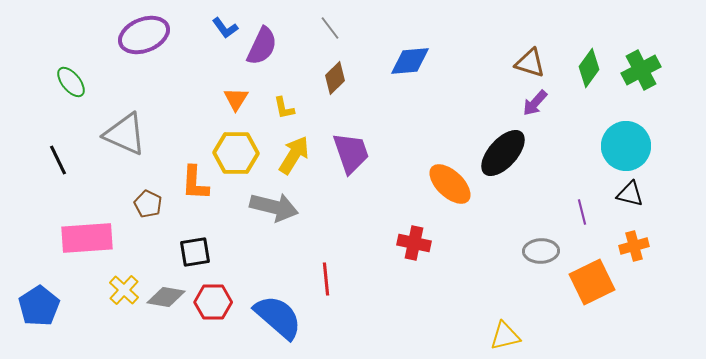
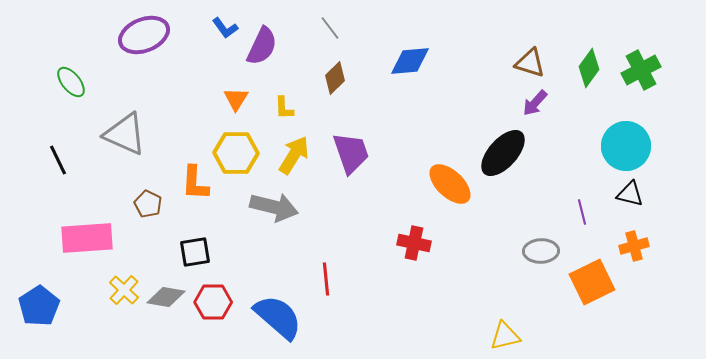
yellow L-shape: rotated 10 degrees clockwise
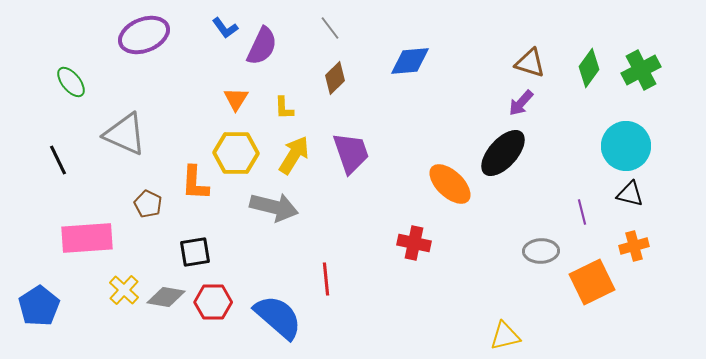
purple arrow: moved 14 px left
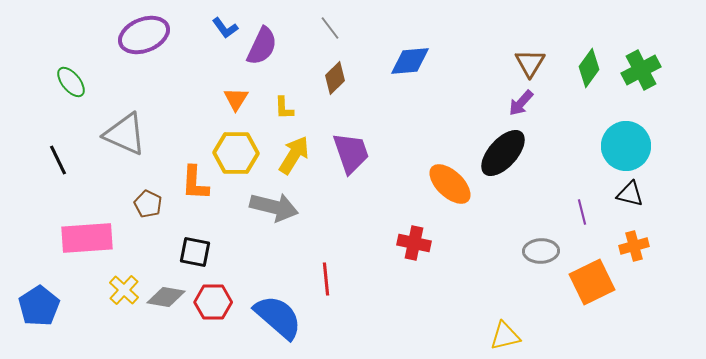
brown triangle: rotated 44 degrees clockwise
black square: rotated 20 degrees clockwise
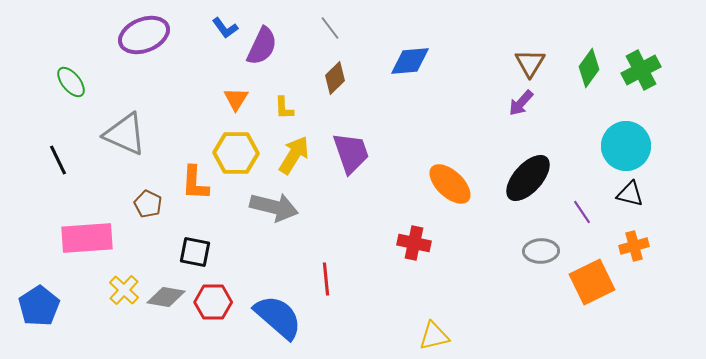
black ellipse: moved 25 px right, 25 px down
purple line: rotated 20 degrees counterclockwise
yellow triangle: moved 71 px left
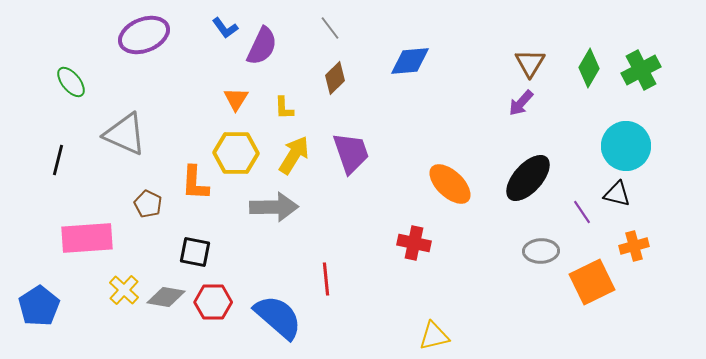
green diamond: rotated 6 degrees counterclockwise
black line: rotated 40 degrees clockwise
black triangle: moved 13 px left
gray arrow: rotated 15 degrees counterclockwise
